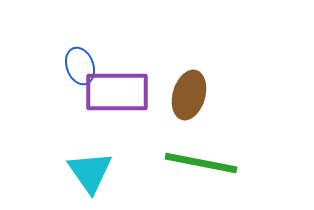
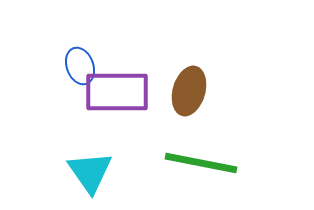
brown ellipse: moved 4 px up
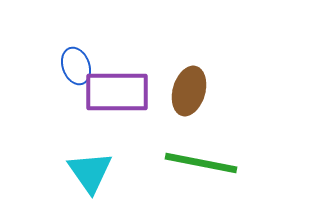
blue ellipse: moved 4 px left
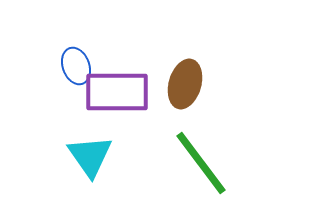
brown ellipse: moved 4 px left, 7 px up
green line: rotated 42 degrees clockwise
cyan triangle: moved 16 px up
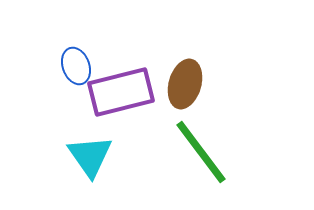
purple rectangle: moved 4 px right; rotated 14 degrees counterclockwise
green line: moved 11 px up
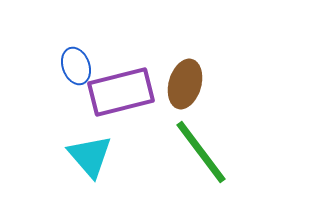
cyan triangle: rotated 6 degrees counterclockwise
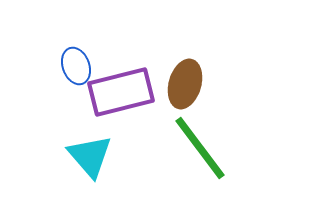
green line: moved 1 px left, 4 px up
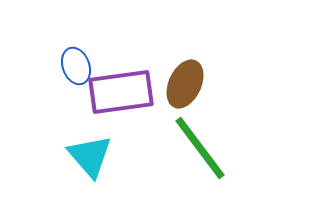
brown ellipse: rotated 9 degrees clockwise
purple rectangle: rotated 6 degrees clockwise
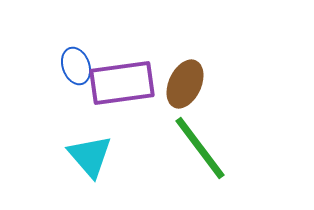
purple rectangle: moved 1 px right, 9 px up
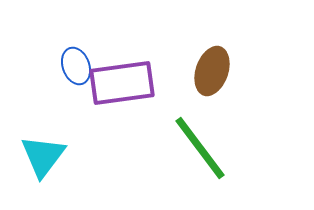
brown ellipse: moved 27 px right, 13 px up; rotated 6 degrees counterclockwise
cyan triangle: moved 47 px left; rotated 18 degrees clockwise
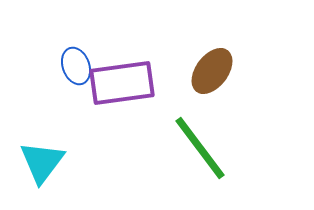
brown ellipse: rotated 18 degrees clockwise
cyan triangle: moved 1 px left, 6 px down
